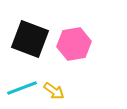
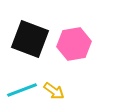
cyan line: moved 2 px down
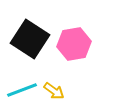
black square: rotated 12 degrees clockwise
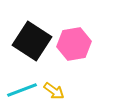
black square: moved 2 px right, 2 px down
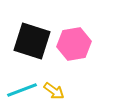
black square: rotated 15 degrees counterclockwise
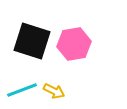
yellow arrow: rotated 10 degrees counterclockwise
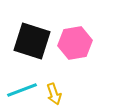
pink hexagon: moved 1 px right, 1 px up
yellow arrow: moved 3 px down; rotated 45 degrees clockwise
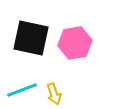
black square: moved 1 px left, 3 px up; rotated 6 degrees counterclockwise
